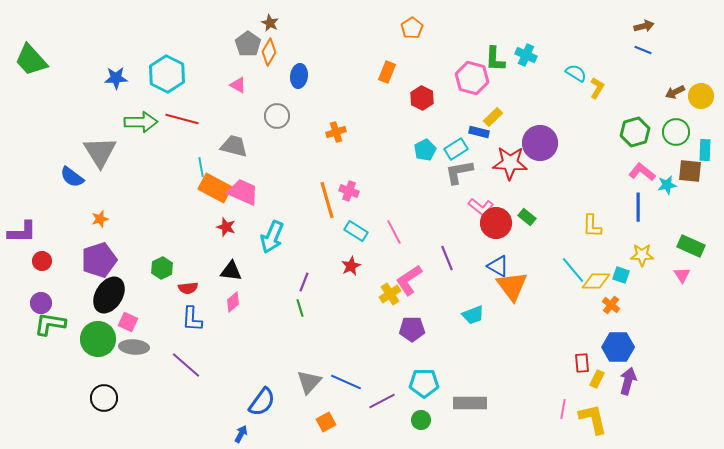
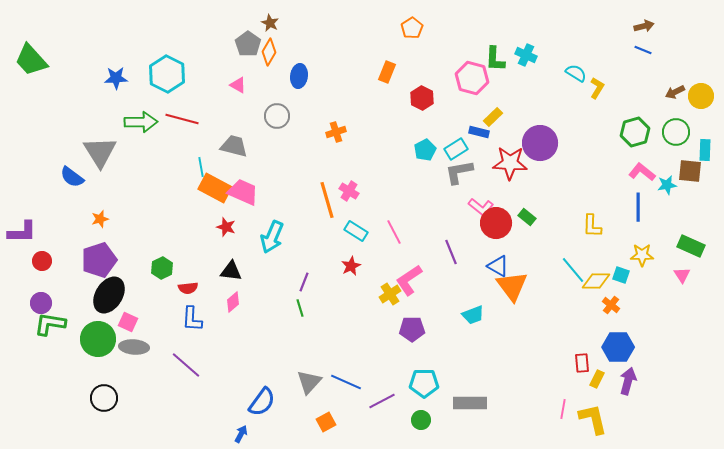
pink cross at (349, 191): rotated 12 degrees clockwise
purple line at (447, 258): moved 4 px right, 6 px up
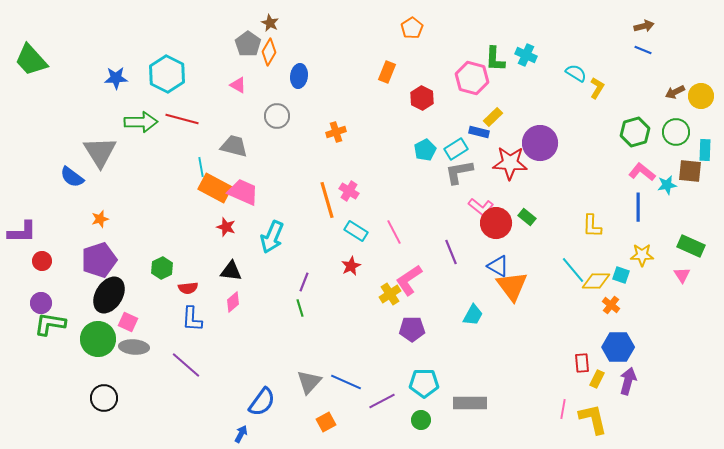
cyan trapezoid at (473, 315): rotated 40 degrees counterclockwise
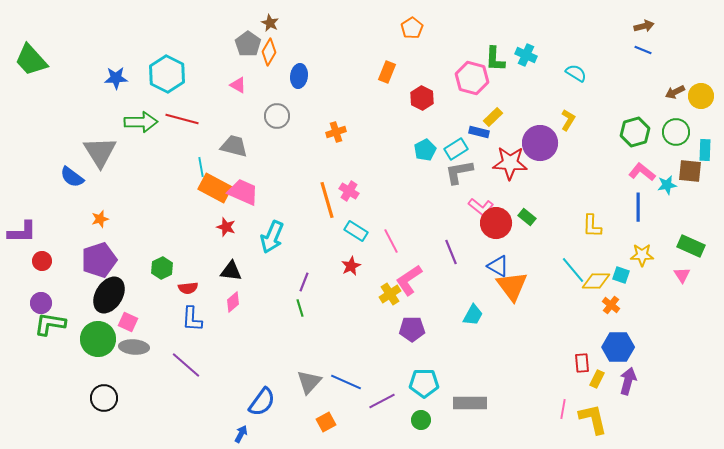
yellow L-shape at (597, 88): moved 29 px left, 32 px down
pink line at (394, 232): moved 3 px left, 9 px down
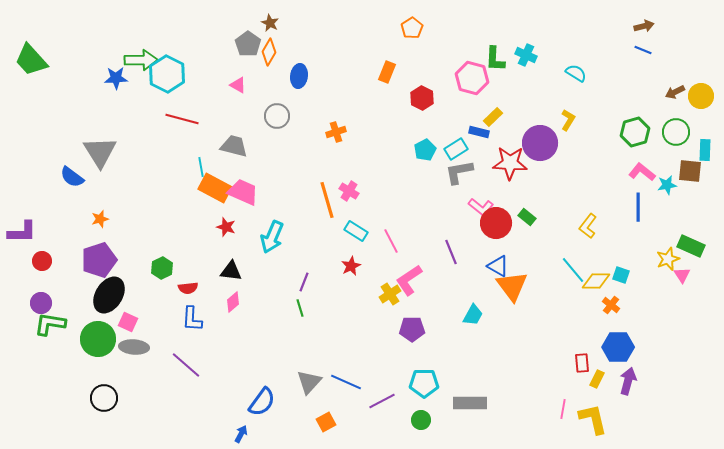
green arrow at (141, 122): moved 62 px up
yellow L-shape at (592, 226): moved 4 px left; rotated 35 degrees clockwise
yellow star at (642, 255): moved 26 px right, 4 px down; rotated 20 degrees counterclockwise
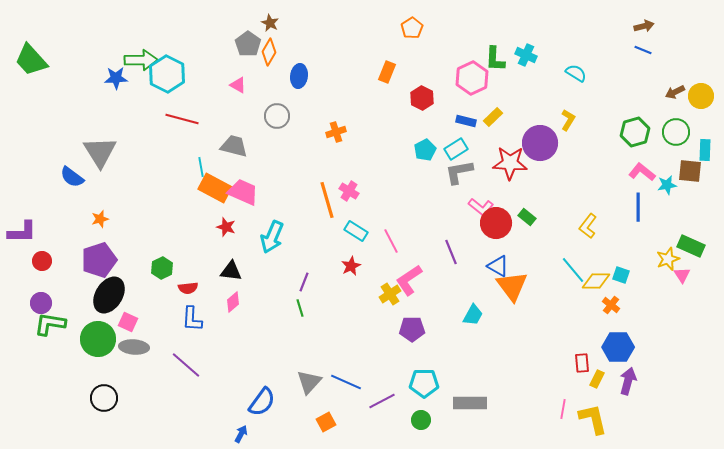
pink hexagon at (472, 78): rotated 20 degrees clockwise
blue rectangle at (479, 132): moved 13 px left, 11 px up
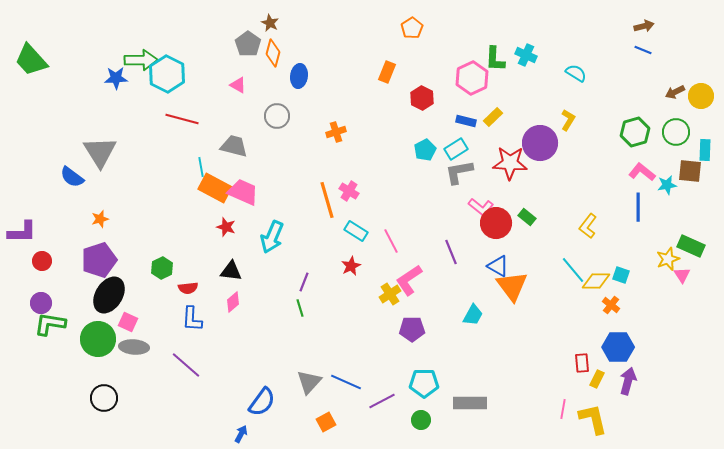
orange diamond at (269, 52): moved 4 px right, 1 px down; rotated 16 degrees counterclockwise
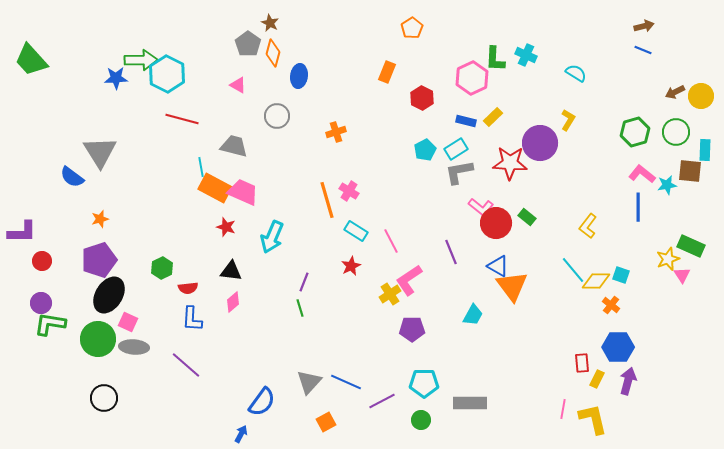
pink L-shape at (642, 172): moved 2 px down
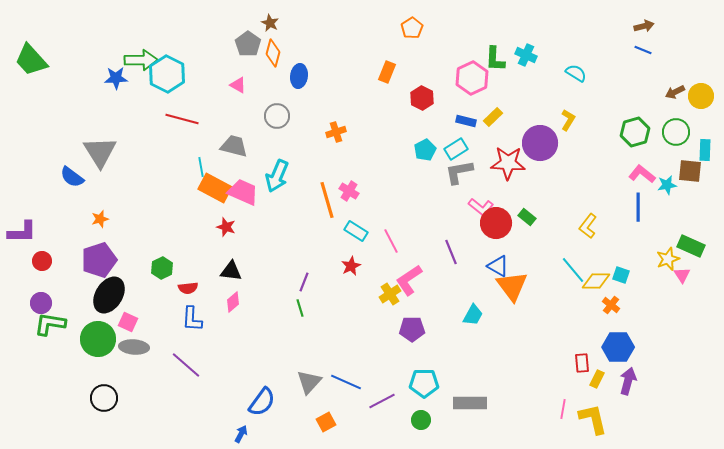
red star at (510, 163): moved 2 px left
cyan arrow at (272, 237): moved 5 px right, 61 px up
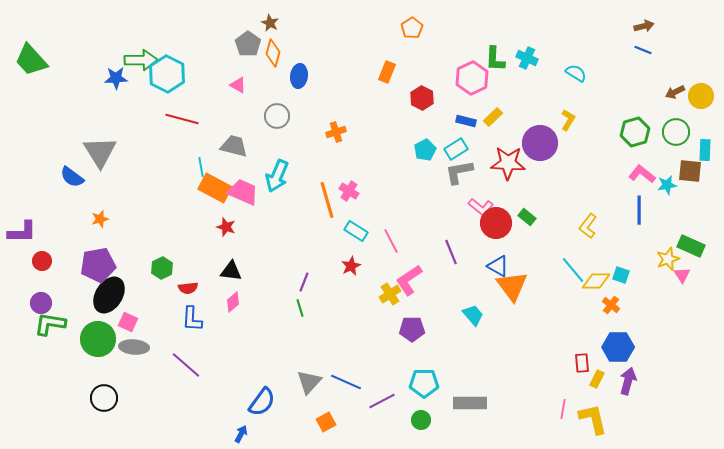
cyan cross at (526, 55): moved 1 px right, 3 px down
blue line at (638, 207): moved 1 px right, 3 px down
purple pentagon at (99, 260): moved 1 px left, 5 px down; rotated 8 degrees clockwise
cyan trapezoid at (473, 315): rotated 70 degrees counterclockwise
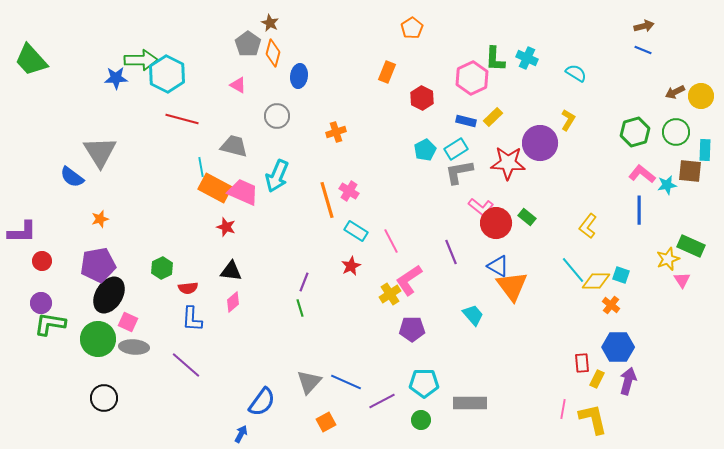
pink triangle at (682, 275): moved 5 px down
